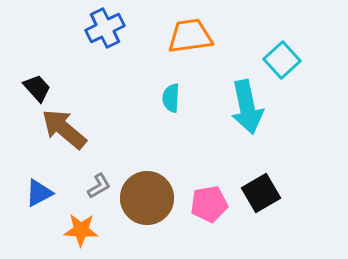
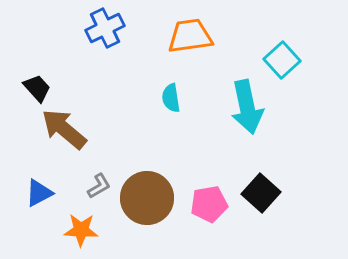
cyan semicircle: rotated 12 degrees counterclockwise
black square: rotated 18 degrees counterclockwise
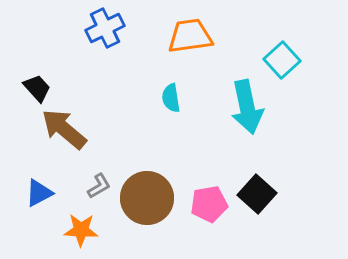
black square: moved 4 px left, 1 px down
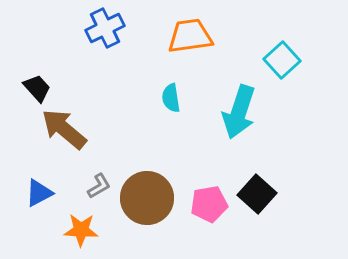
cyan arrow: moved 8 px left, 5 px down; rotated 30 degrees clockwise
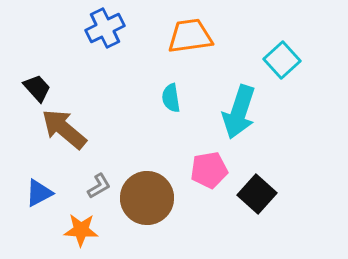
pink pentagon: moved 34 px up
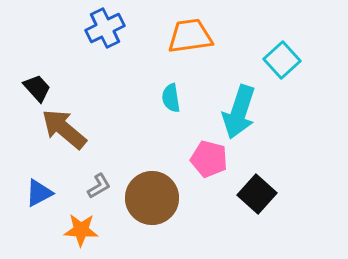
pink pentagon: moved 11 px up; rotated 24 degrees clockwise
brown circle: moved 5 px right
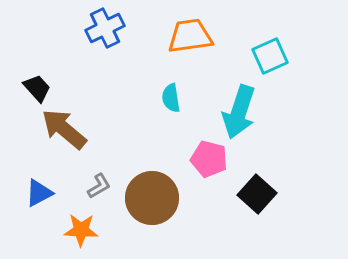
cyan square: moved 12 px left, 4 px up; rotated 18 degrees clockwise
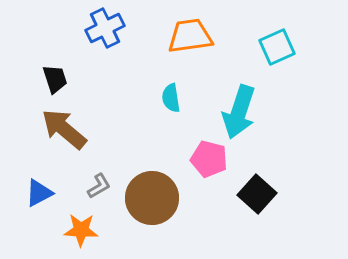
cyan square: moved 7 px right, 9 px up
black trapezoid: moved 18 px right, 9 px up; rotated 24 degrees clockwise
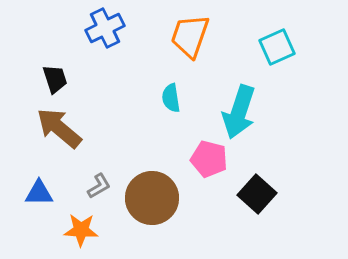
orange trapezoid: rotated 63 degrees counterclockwise
brown arrow: moved 5 px left, 1 px up
blue triangle: rotated 28 degrees clockwise
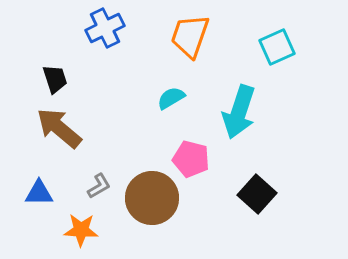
cyan semicircle: rotated 68 degrees clockwise
pink pentagon: moved 18 px left
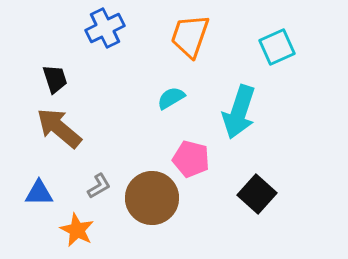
orange star: moved 4 px left; rotated 24 degrees clockwise
